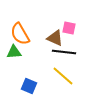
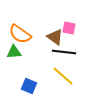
orange semicircle: rotated 25 degrees counterclockwise
brown triangle: moved 1 px up; rotated 12 degrees clockwise
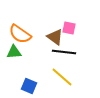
yellow line: moved 1 px left, 1 px down
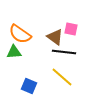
pink square: moved 2 px right, 1 px down
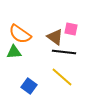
blue square: rotated 14 degrees clockwise
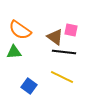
pink square: moved 1 px down
orange semicircle: moved 4 px up
yellow line: rotated 15 degrees counterclockwise
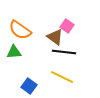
pink square: moved 4 px left, 4 px up; rotated 24 degrees clockwise
